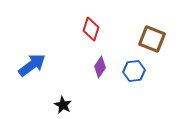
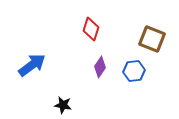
black star: rotated 18 degrees counterclockwise
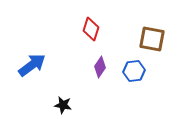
brown square: rotated 12 degrees counterclockwise
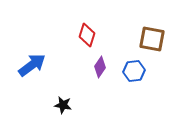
red diamond: moved 4 px left, 6 px down
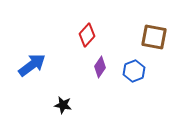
red diamond: rotated 25 degrees clockwise
brown square: moved 2 px right, 2 px up
blue hexagon: rotated 15 degrees counterclockwise
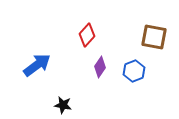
blue arrow: moved 5 px right
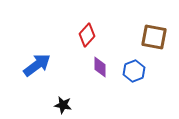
purple diamond: rotated 35 degrees counterclockwise
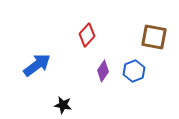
purple diamond: moved 3 px right, 4 px down; rotated 35 degrees clockwise
